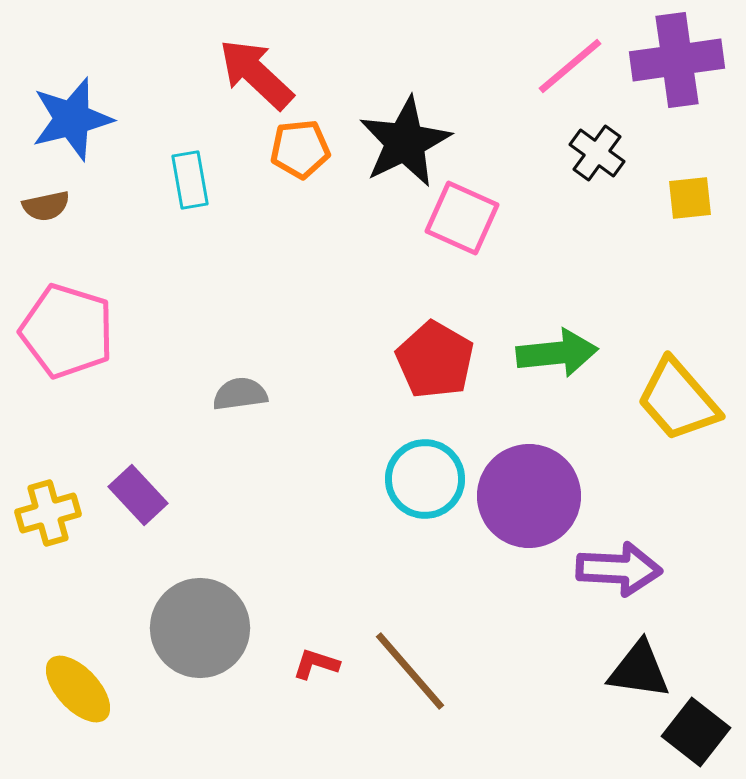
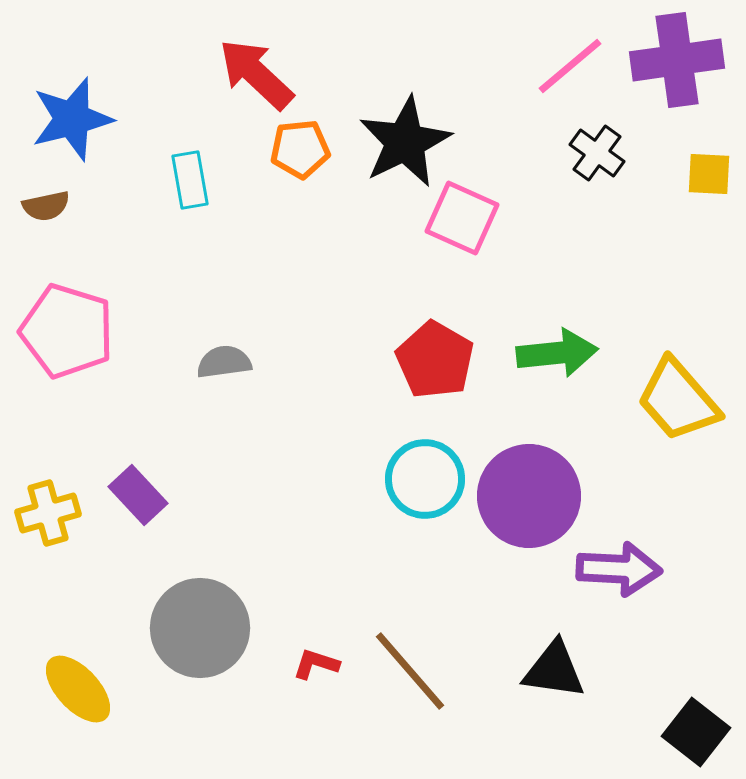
yellow square: moved 19 px right, 24 px up; rotated 9 degrees clockwise
gray semicircle: moved 16 px left, 32 px up
black triangle: moved 85 px left
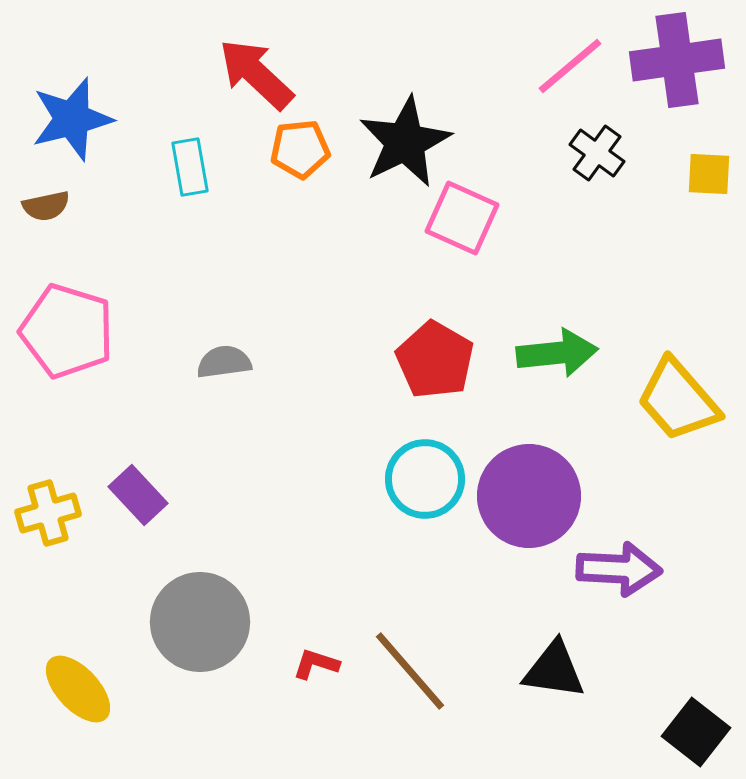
cyan rectangle: moved 13 px up
gray circle: moved 6 px up
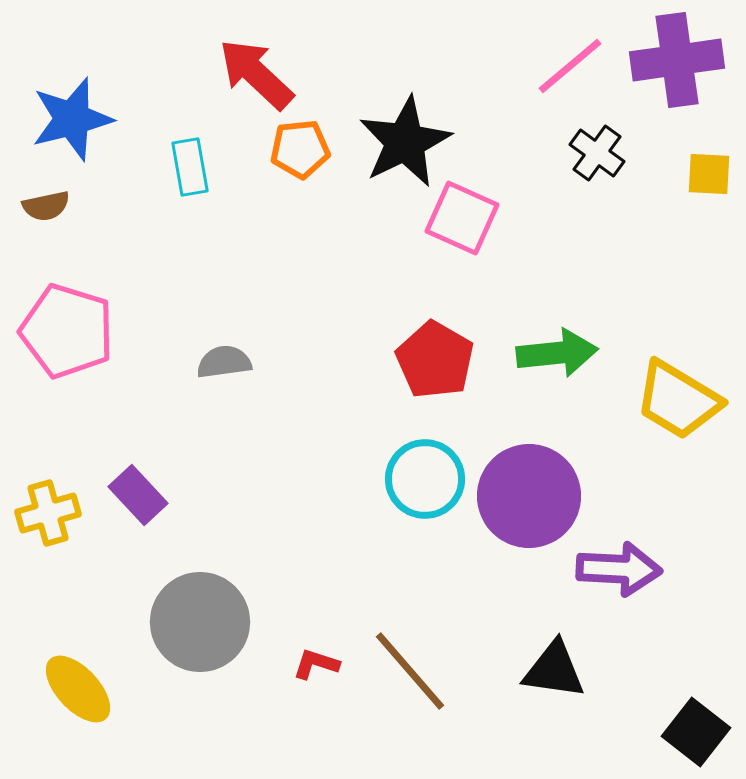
yellow trapezoid: rotated 18 degrees counterclockwise
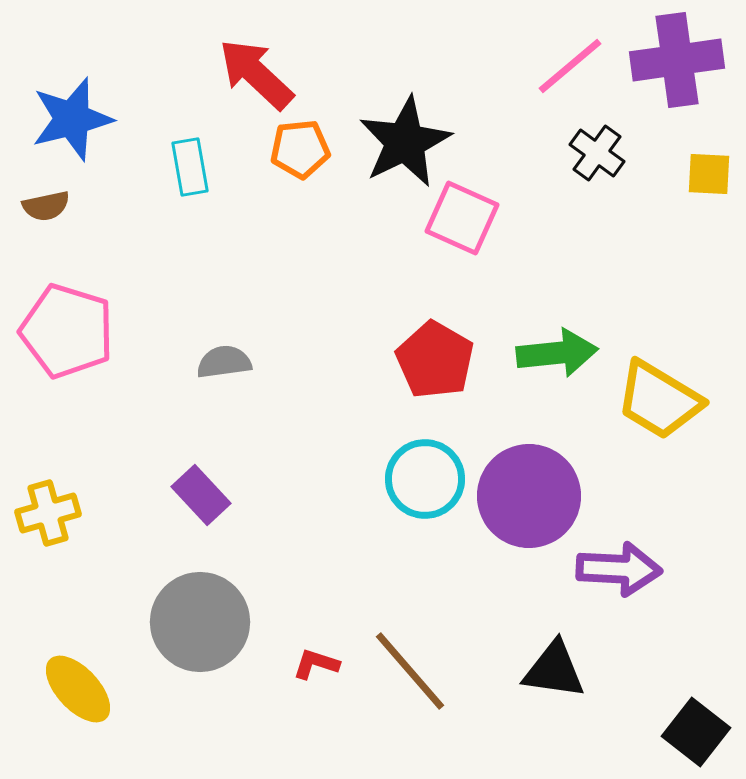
yellow trapezoid: moved 19 px left
purple rectangle: moved 63 px right
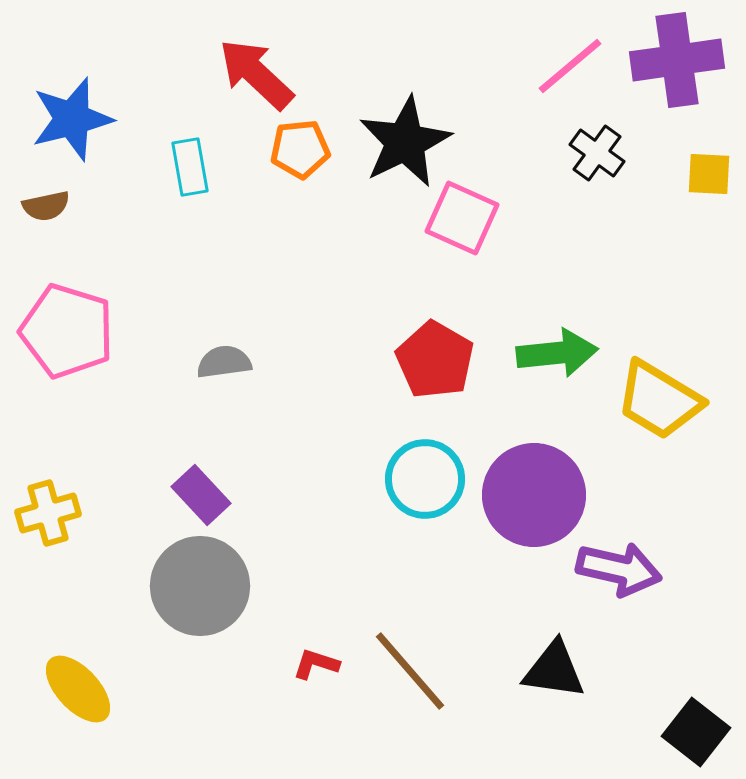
purple circle: moved 5 px right, 1 px up
purple arrow: rotated 10 degrees clockwise
gray circle: moved 36 px up
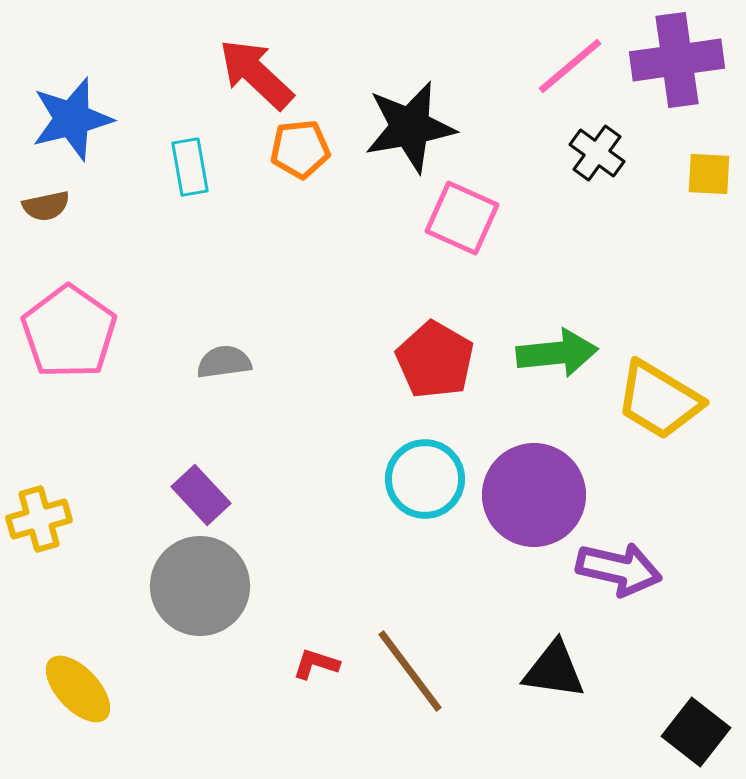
black star: moved 5 px right, 15 px up; rotated 16 degrees clockwise
pink pentagon: moved 2 px right, 1 px down; rotated 18 degrees clockwise
yellow cross: moved 9 px left, 6 px down
brown line: rotated 4 degrees clockwise
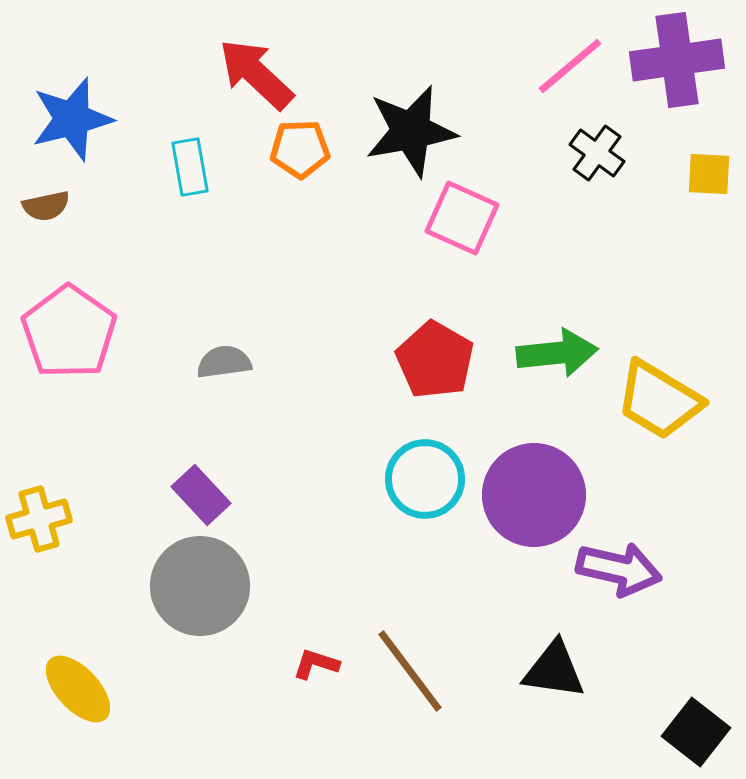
black star: moved 1 px right, 4 px down
orange pentagon: rotated 4 degrees clockwise
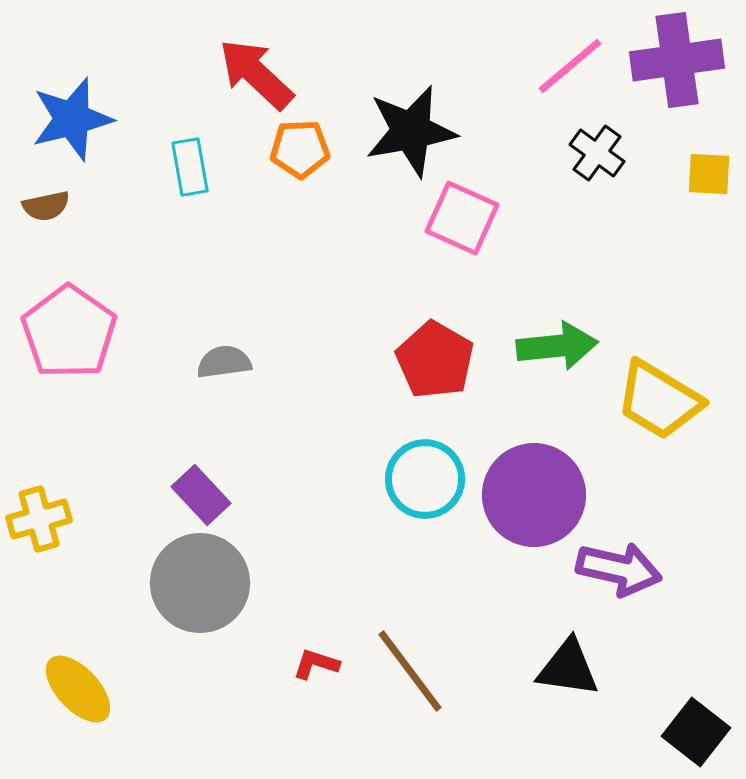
green arrow: moved 7 px up
gray circle: moved 3 px up
black triangle: moved 14 px right, 2 px up
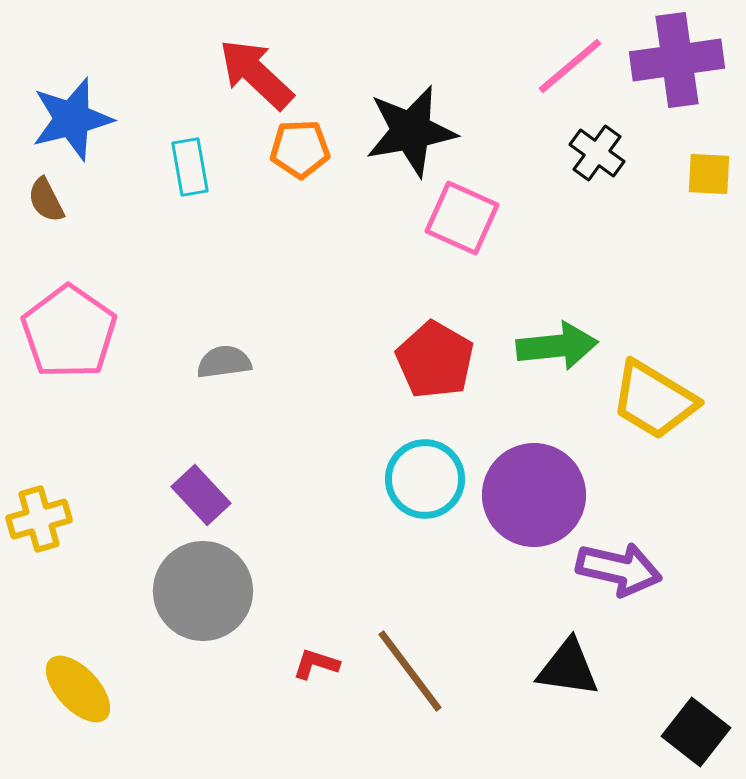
brown semicircle: moved 6 px up; rotated 75 degrees clockwise
yellow trapezoid: moved 5 px left
gray circle: moved 3 px right, 8 px down
